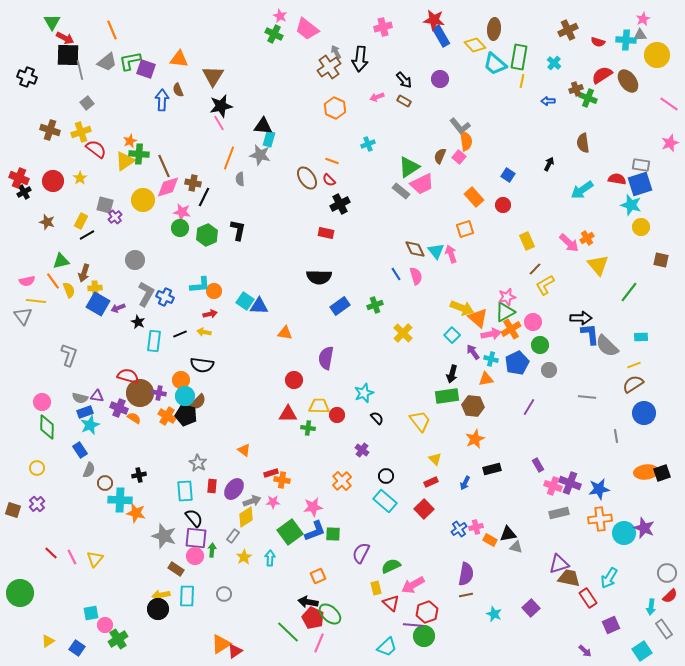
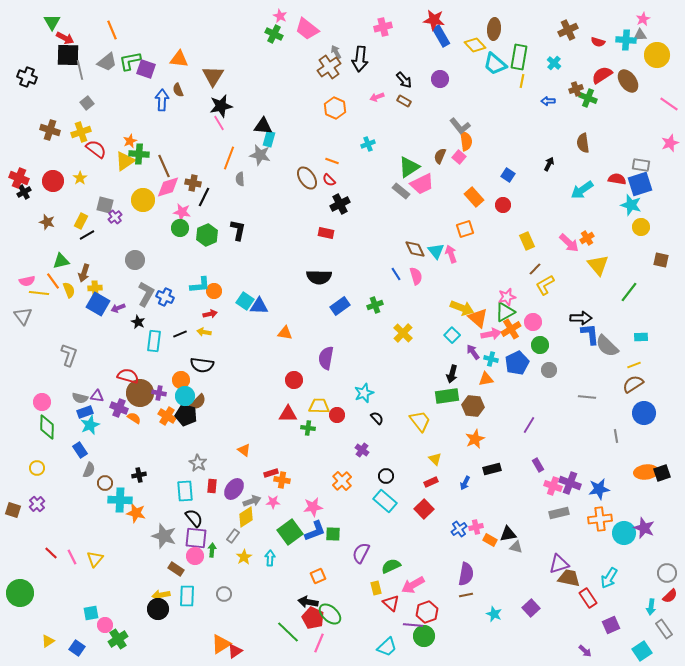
yellow line at (36, 301): moved 3 px right, 8 px up
purple line at (529, 407): moved 18 px down
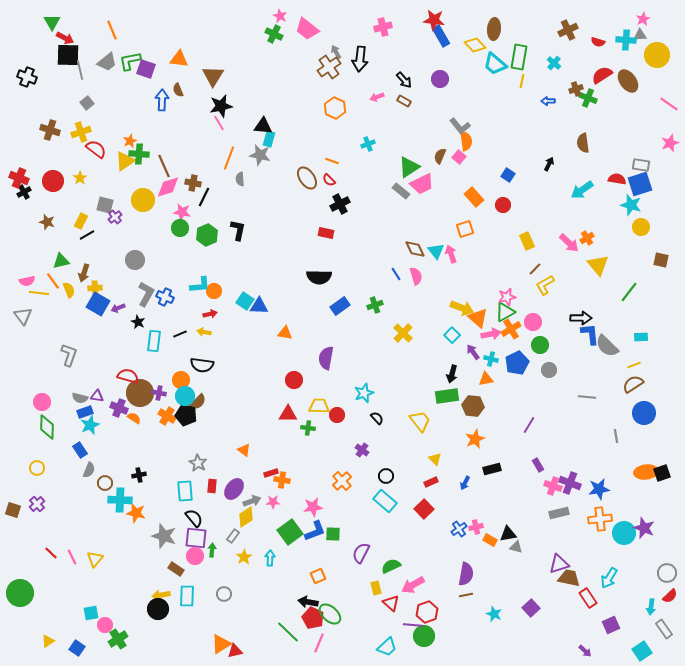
red triangle at (235, 651): rotated 21 degrees clockwise
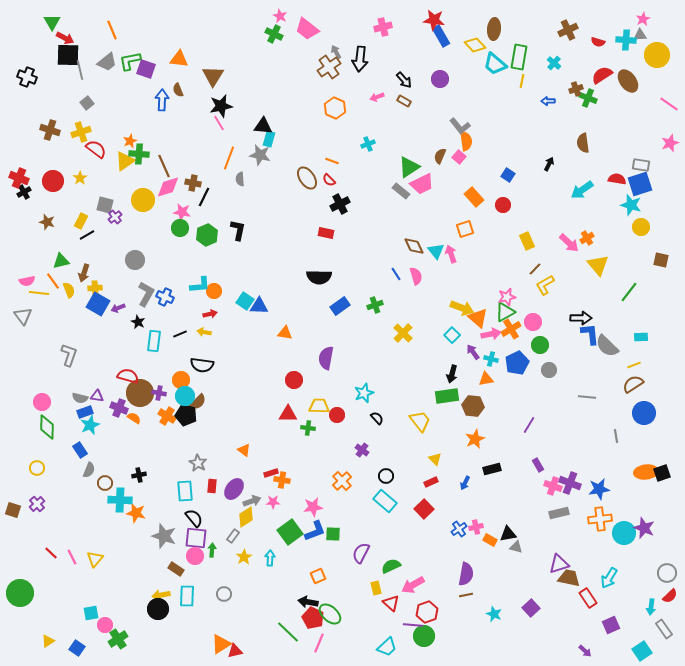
brown diamond at (415, 249): moved 1 px left, 3 px up
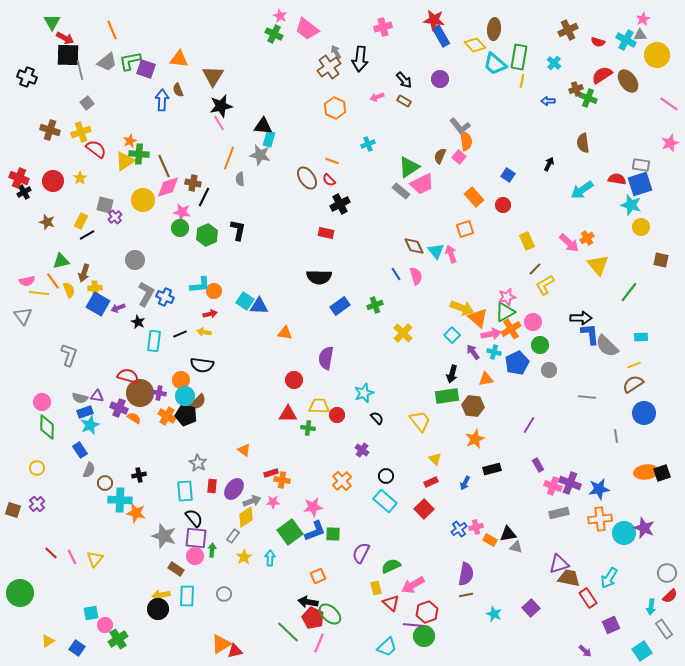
cyan cross at (626, 40): rotated 24 degrees clockwise
cyan cross at (491, 359): moved 3 px right, 7 px up
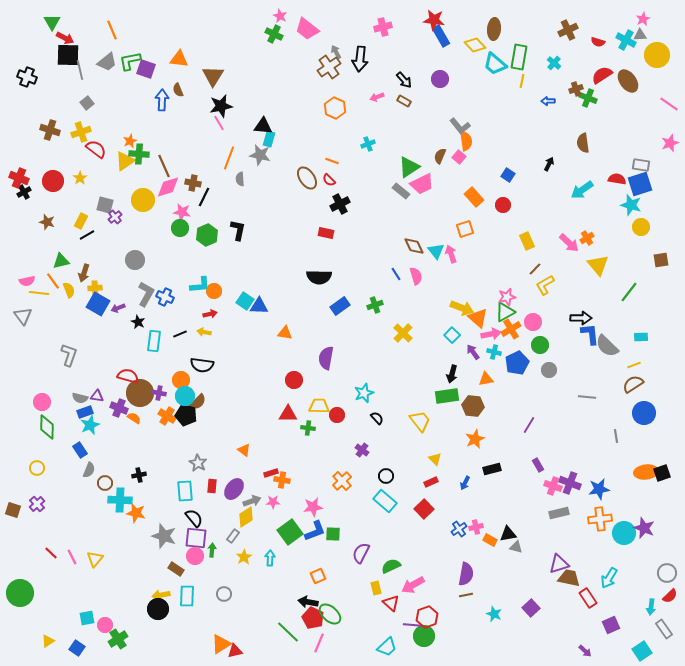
brown square at (661, 260): rotated 21 degrees counterclockwise
red hexagon at (427, 612): moved 5 px down
cyan square at (91, 613): moved 4 px left, 5 px down
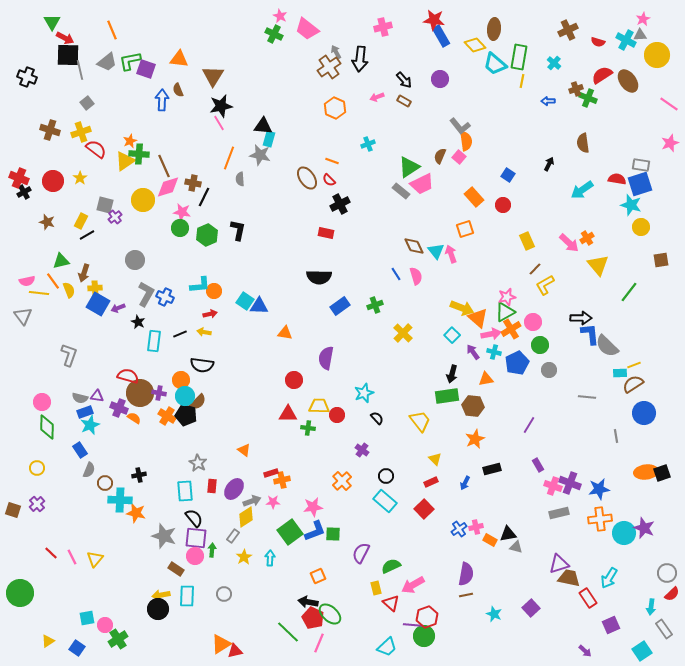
cyan rectangle at (641, 337): moved 21 px left, 36 px down
orange cross at (282, 480): rotated 21 degrees counterclockwise
red semicircle at (670, 596): moved 2 px right, 2 px up
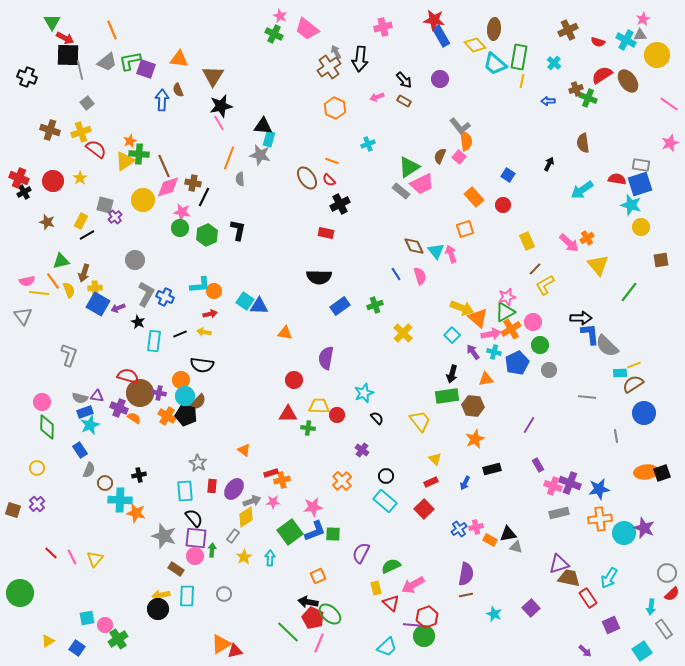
pink semicircle at (416, 276): moved 4 px right
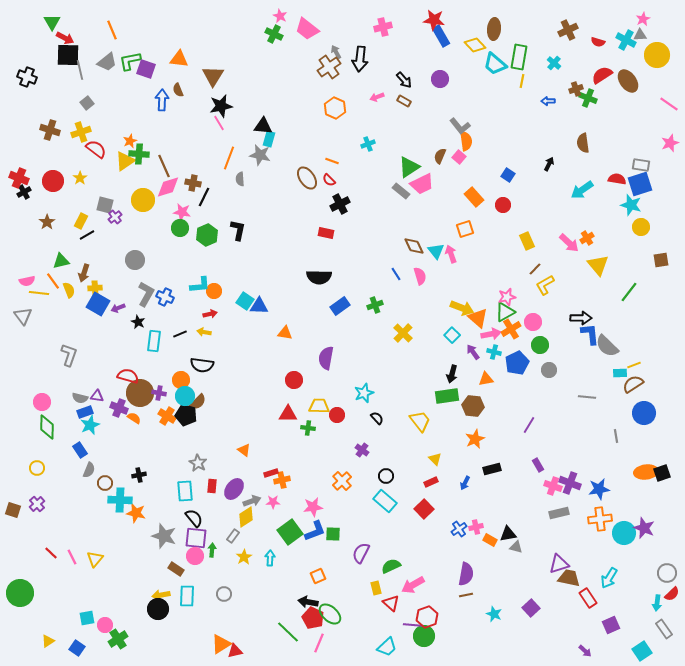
brown star at (47, 222): rotated 21 degrees clockwise
cyan arrow at (651, 607): moved 6 px right, 4 px up
